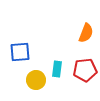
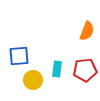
orange semicircle: moved 1 px right, 2 px up
blue square: moved 1 px left, 4 px down
yellow circle: moved 3 px left
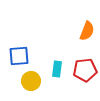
yellow circle: moved 2 px left, 1 px down
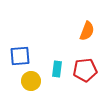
blue square: moved 1 px right
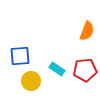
cyan rectangle: rotated 63 degrees counterclockwise
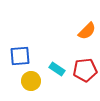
orange semicircle: rotated 24 degrees clockwise
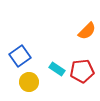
blue square: rotated 30 degrees counterclockwise
red pentagon: moved 3 px left, 1 px down
yellow circle: moved 2 px left, 1 px down
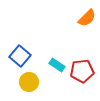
orange semicircle: moved 13 px up
blue square: rotated 15 degrees counterclockwise
cyan rectangle: moved 4 px up
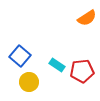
orange semicircle: rotated 12 degrees clockwise
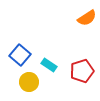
blue square: moved 1 px up
cyan rectangle: moved 8 px left
red pentagon: rotated 10 degrees counterclockwise
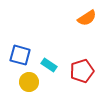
blue square: rotated 25 degrees counterclockwise
